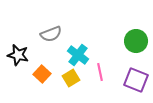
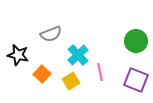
cyan cross: rotated 10 degrees clockwise
yellow square: moved 3 px down
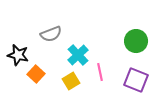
orange square: moved 6 px left
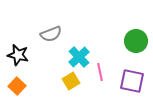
cyan cross: moved 1 px right, 2 px down
orange square: moved 19 px left, 12 px down
purple square: moved 4 px left, 1 px down; rotated 10 degrees counterclockwise
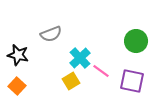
cyan cross: moved 1 px right, 1 px down
pink line: moved 1 px right, 1 px up; rotated 42 degrees counterclockwise
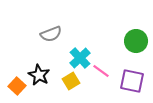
black star: moved 21 px right, 20 px down; rotated 15 degrees clockwise
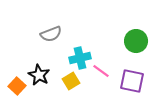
cyan cross: rotated 30 degrees clockwise
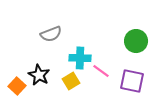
cyan cross: rotated 15 degrees clockwise
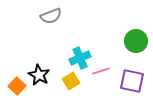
gray semicircle: moved 18 px up
cyan cross: rotated 25 degrees counterclockwise
pink line: rotated 54 degrees counterclockwise
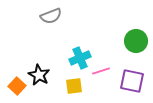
yellow square: moved 3 px right, 5 px down; rotated 24 degrees clockwise
